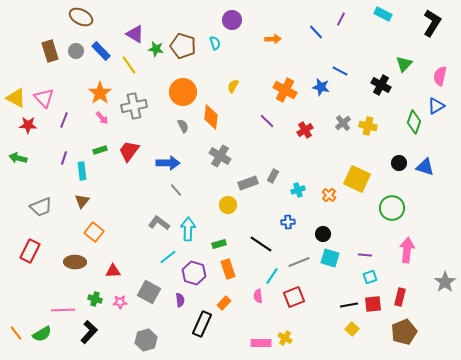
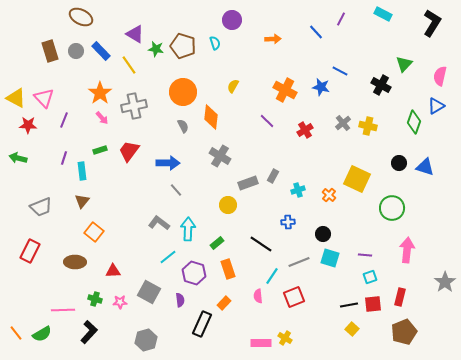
green rectangle at (219, 244): moved 2 px left, 1 px up; rotated 24 degrees counterclockwise
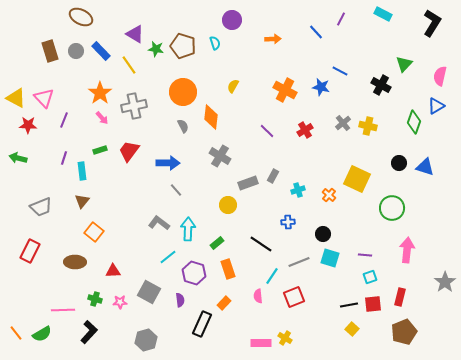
purple line at (267, 121): moved 10 px down
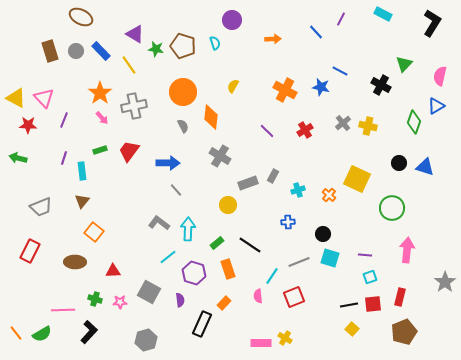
black line at (261, 244): moved 11 px left, 1 px down
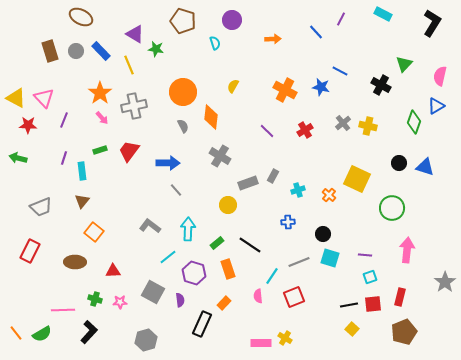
brown pentagon at (183, 46): moved 25 px up
yellow line at (129, 65): rotated 12 degrees clockwise
gray L-shape at (159, 223): moved 9 px left, 3 px down
gray square at (149, 292): moved 4 px right
